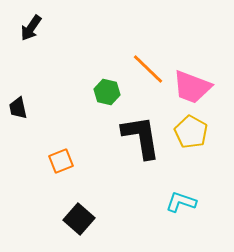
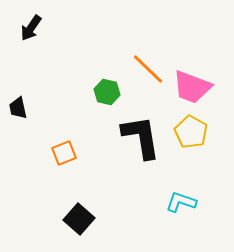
orange square: moved 3 px right, 8 px up
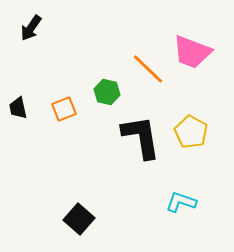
pink trapezoid: moved 35 px up
orange square: moved 44 px up
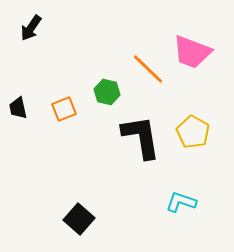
yellow pentagon: moved 2 px right
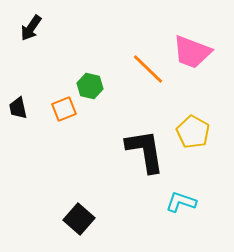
green hexagon: moved 17 px left, 6 px up
black L-shape: moved 4 px right, 14 px down
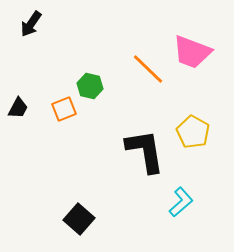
black arrow: moved 4 px up
black trapezoid: rotated 140 degrees counterclockwise
cyan L-shape: rotated 120 degrees clockwise
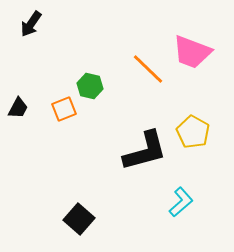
black L-shape: rotated 84 degrees clockwise
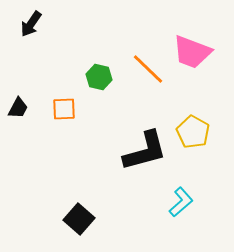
green hexagon: moved 9 px right, 9 px up
orange square: rotated 20 degrees clockwise
